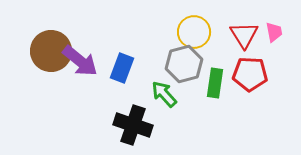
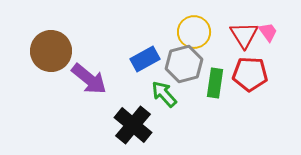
pink trapezoid: moved 6 px left; rotated 25 degrees counterclockwise
purple arrow: moved 9 px right, 18 px down
blue rectangle: moved 23 px right, 9 px up; rotated 40 degrees clockwise
black cross: rotated 21 degrees clockwise
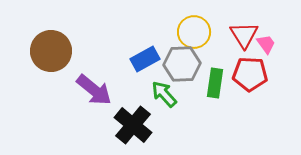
pink trapezoid: moved 2 px left, 12 px down
gray hexagon: moved 2 px left; rotated 12 degrees clockwise
purple arrow: moved 5 px right, 11 px down
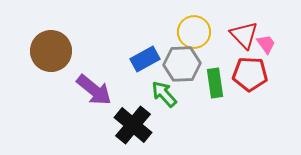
red triangle: rotated 12 degrees counterclockwise
green rectangle: rotated 16 degrees counterclockwise
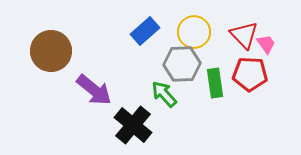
blue rectangle: moved 28 px up; rotated 12 degrees counterclockwise
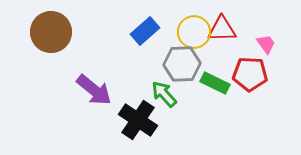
red triangle: moved 22 px left, 6 px up; rotated 48 degrees counterclockwise
brown circle: moved 19 px up
green rectangle: rotated 56 degrees counterclockwise
black cross: moved 5 px right, 5 px up; rotated 6 degrees counterclockwise
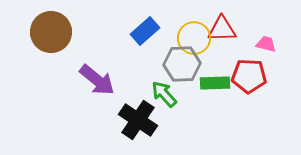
yellow circle: moved 6 px down
pink trapezoid: rotated 40 degrees counterclockwise
red pentagon: moved 1 px left, 2 px down
green rectangle: rotated 28 degrees counterclockwise
purple arrow: moved 3 px right, 10 px up
